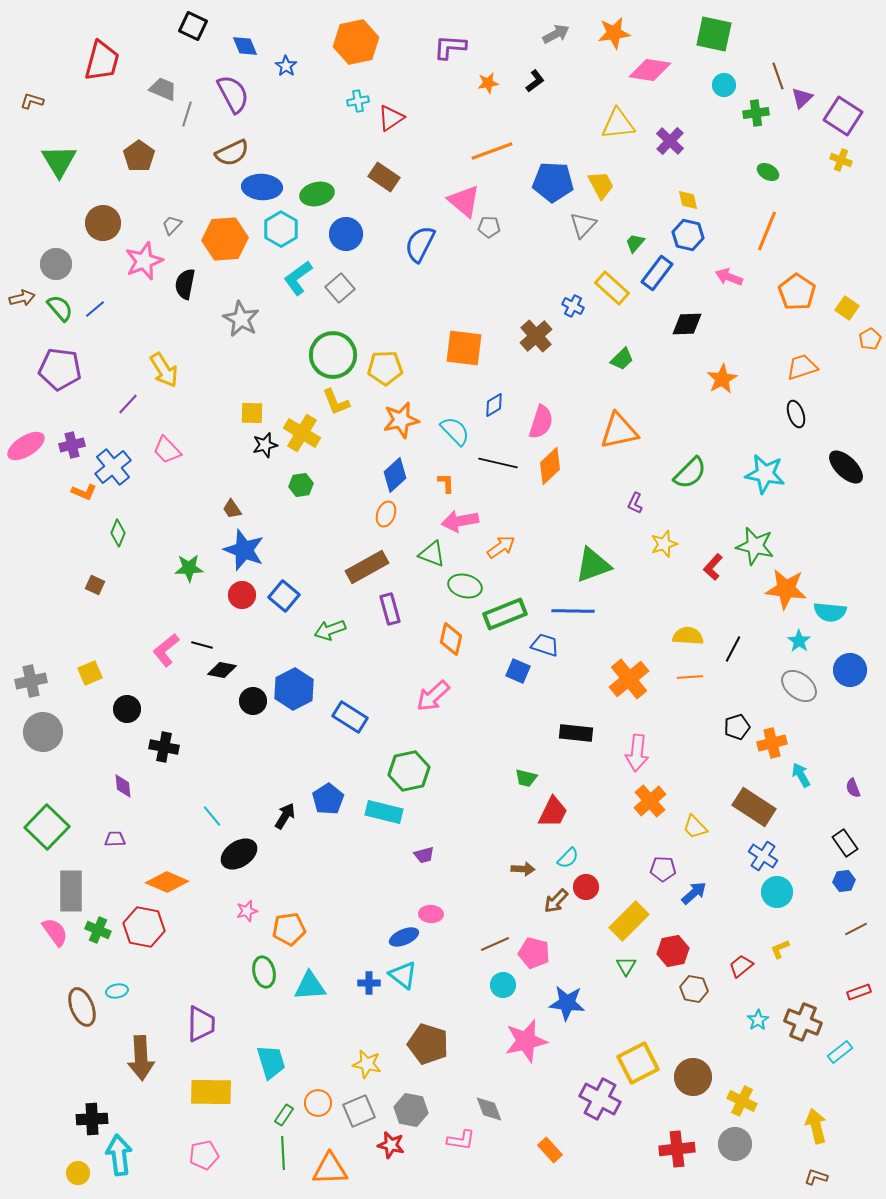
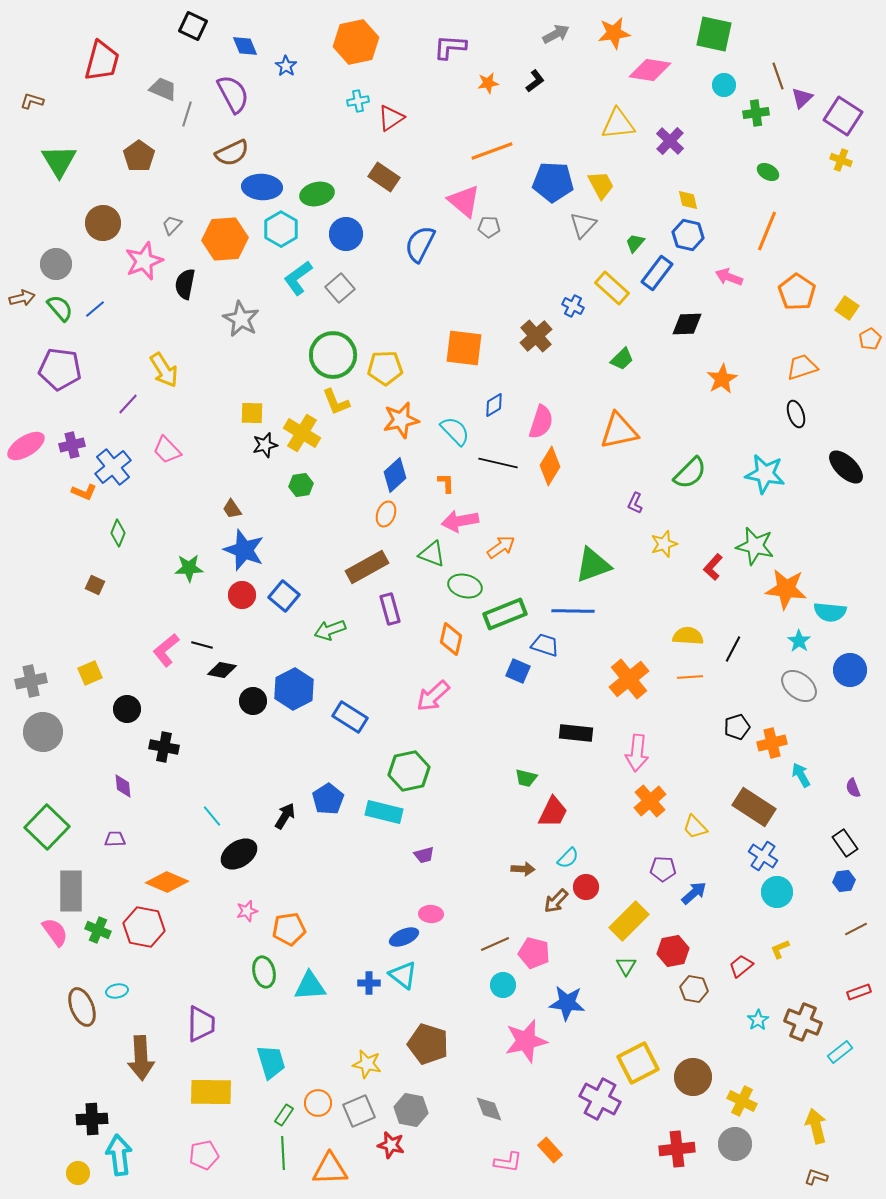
orange diamond at (550, 466): rotated 15 degrees counterclockwise
pink L-shape at (461, 1140): moved 47 px right, 22 px down
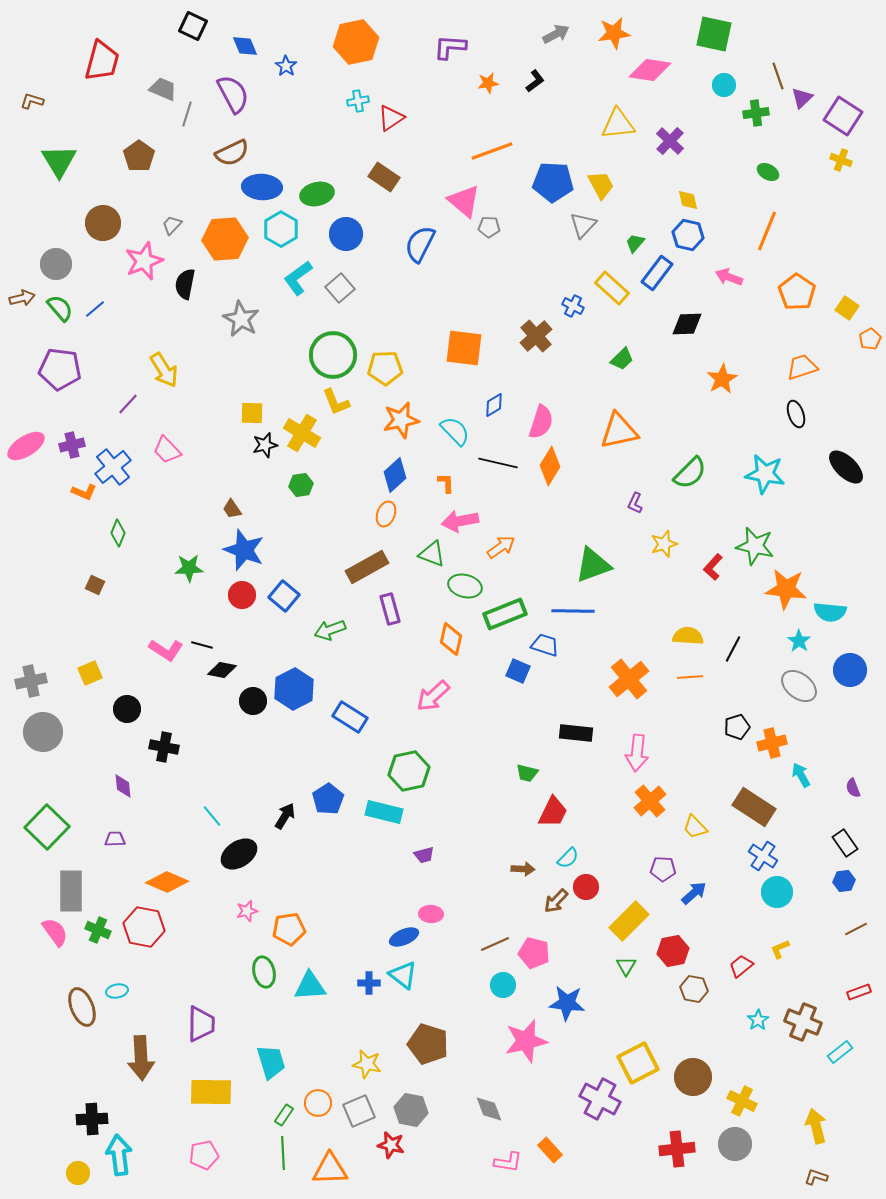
pink L-shape at (166, 650): rotated 108 degrees counterclockwise
green trapezoid at (526, 778): moved 1 px right, 5 px up
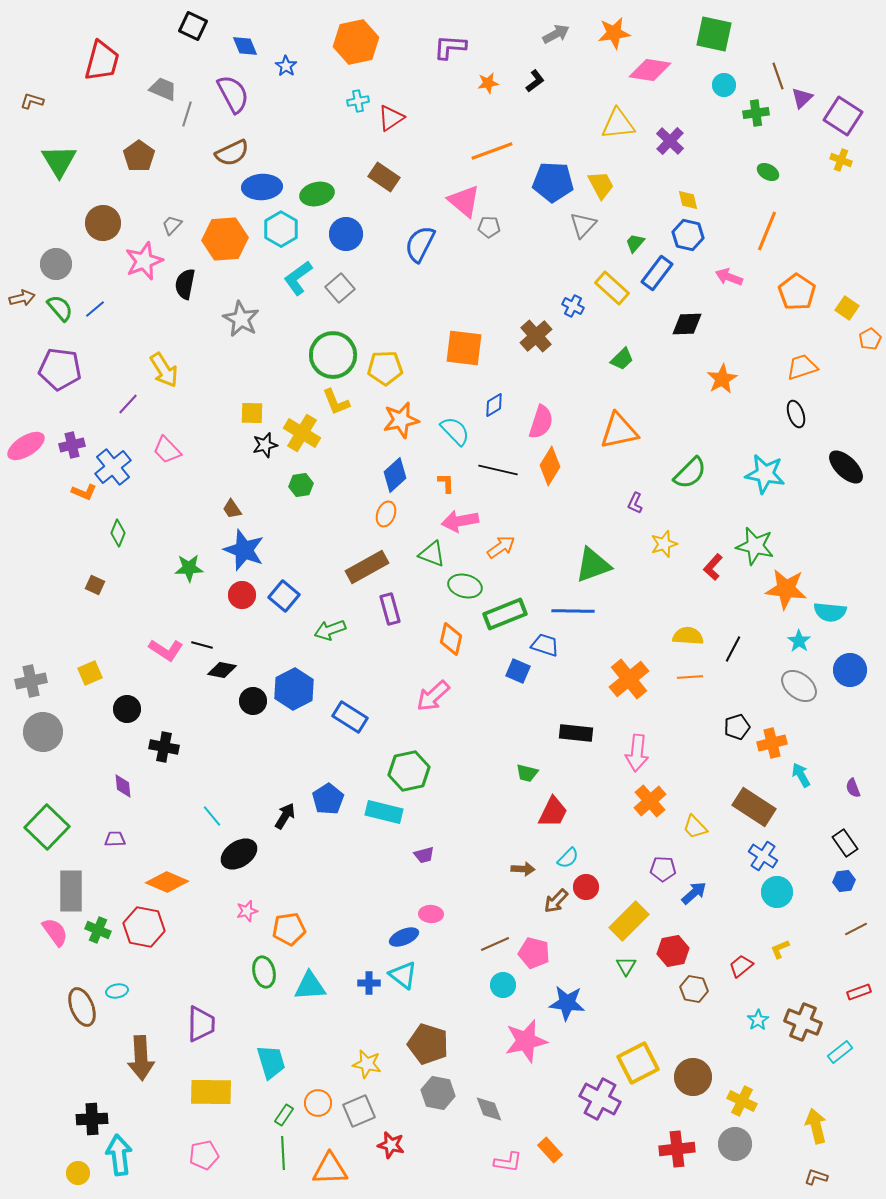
blue ellipse at (262, 187): rotated 6 degrees counterclockwise
black line at (498, 463): moved 7 px down
gray hexagon at (411, 1110): moved 27 px right, 17 px up
